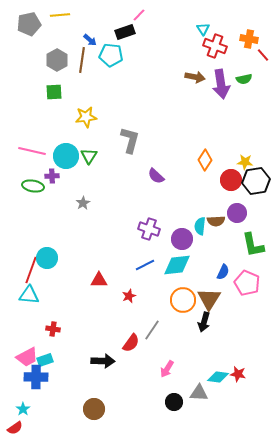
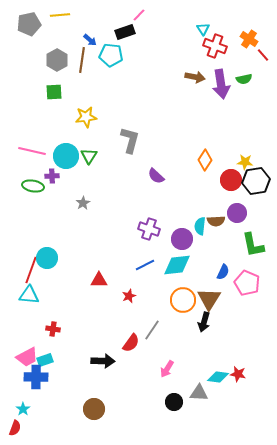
orange cross at (249, 39): rotated 24 degrees clockwise
red semicircle at (15, 428): rotated 35 degrees counterclockwise
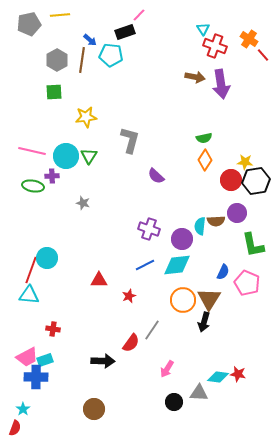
green semicircle at (244, 79): moved 40 px left, 59 px down
gray star at (83, 203): rotated 24 degrees counterclockwise
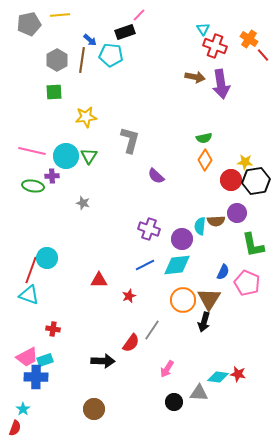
cyan triangle at (29, 295): rotated 15 degrees clockwise
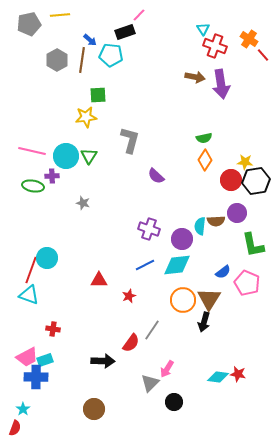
green square at (54, 92): moved 44 px right, 3 px down
blue semicircle at (223, 272): rotated 28 degrees clockwise
gray triangle at (199, 393): moved 49 px left, 10 px up; rotated 48 degrees counterclockwise
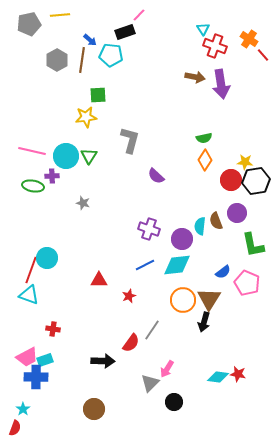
brown semicircle at (216, 221): rotated 72 degrees clockwise
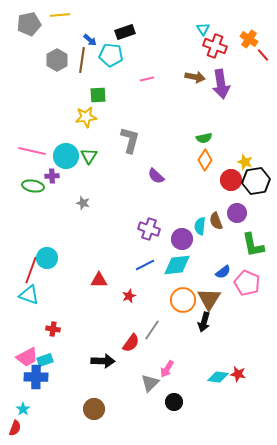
pink line at (139, 15): moved 8 px right, 64 px down; rotated 32 degrees clockwise
yellow star at (245, 162): rotated 14 degrees clockwise
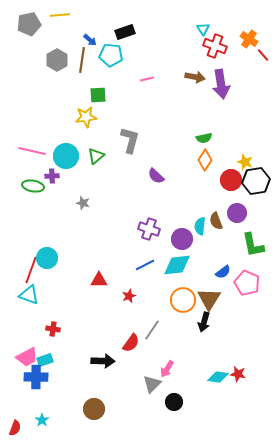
green triangle at (89, 156): moved 7 px right; rotated 18 degrees clockwise
gray triangle at (150, 383): moved 2 px right, 1 px down
cyan star at (23, 409): moved 19 px right, 11 px down
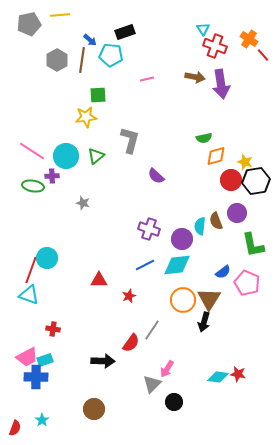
pink line at (32, 151): rotated 20 degrees clockwise
orange diamond at (205, 160): moved 11 px right, 4 px up; rotated 40 degrees clockwise
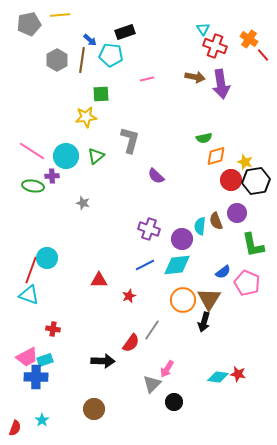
green square at (98, 95): moved 3 px right, 1 px up
